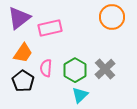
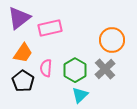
orange circle: moved 23 px down
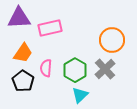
purple triangle: rotated 35 degrees clockwise
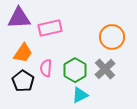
orange circle: moved 3 px up
cyan triangle: rotated 18 degrees clockwise
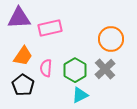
orange circle: moved 1 px left, 2 px down
orange trapezoid: moved 3 px down
black pentagon: moved 4 px down
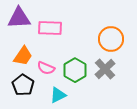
pink rectangle: rotated 15 degrees clockwise
pink semicircle: rotated 72 degrees counterclockwise
cyan triangle: moved 22 px left
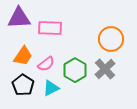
pink semicircle: moved 4 px up; rotated 60 degrees counterclockwise
cyan triangle: moved 7 px left, 7 px up
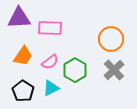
pink semicircle: moved 4 px right, 2 px up
gray cross: moved 9 px right, 1 px down
black pentagon: moved 6 px down
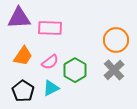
orange circle: moved 5 px right, 1 px down
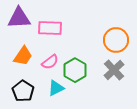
cyan triangle: moved 5 px right
